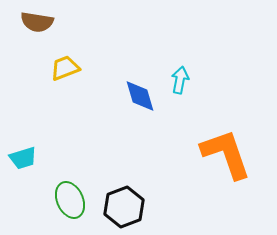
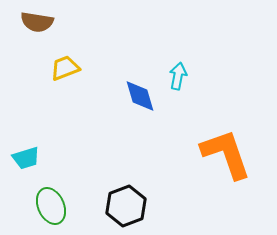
cyan arrow: moved 2 px left, 4 px up
cyan trapezoid: moved 3 px right
green ellipse: moved 19 px left, 6 px down
black hexagon: moved 2 px right, 1 px up
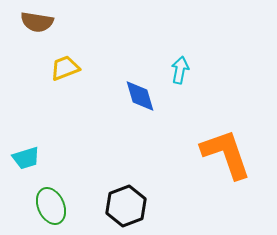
cyan arrow: moved 2 px right, 6 px up
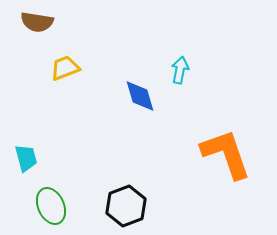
cyan trapezoid: rotated 88 degrees counterclockwise
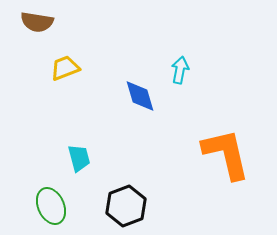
orange L-shape: rotated 6 degrees clockwise
cyan trapezoid: moved 53 px right
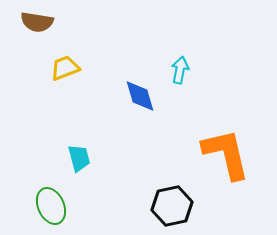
black hexagon: moved 46 px right; rotated 9 degrees clockwise
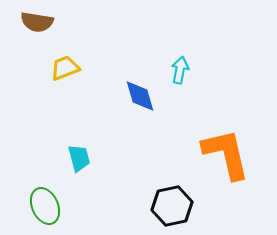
green ellipse: moved 6 px left
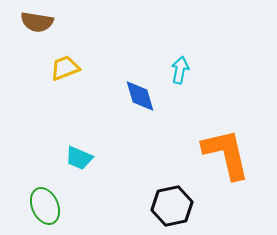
cyan trapezoid: rotated 128 degrees clockwise
